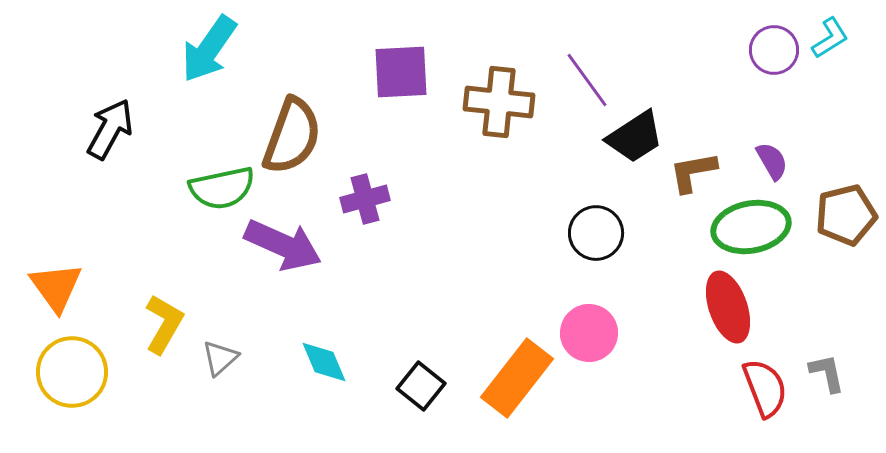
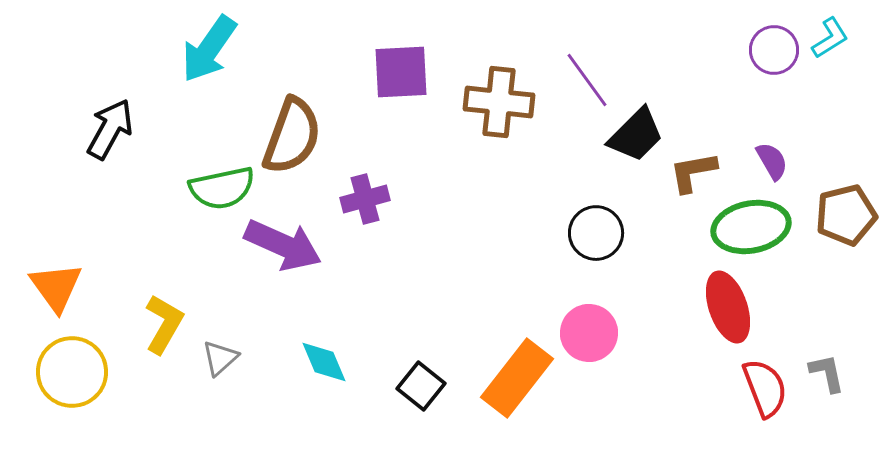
black trapezoid: moved 1 px right, 2 px up; rotated 12 degrees counterclockwise
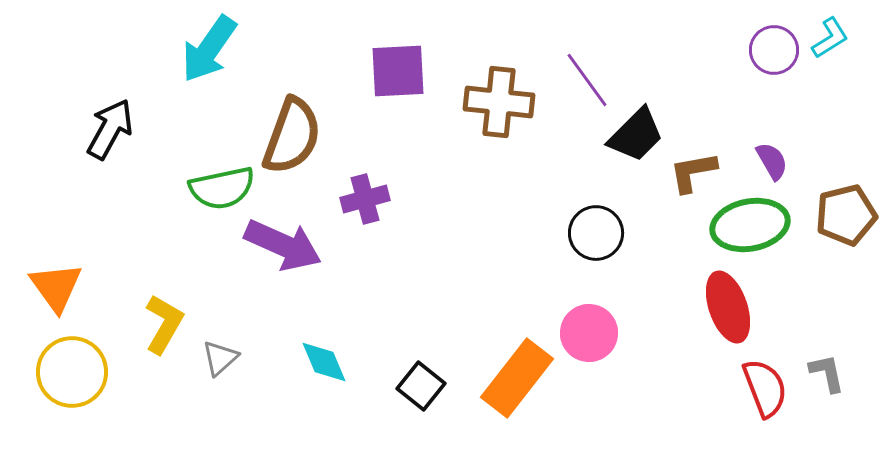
purple square: moved 3 px left, 1 px up
green ellipse: moved 1 px left, 2 px up
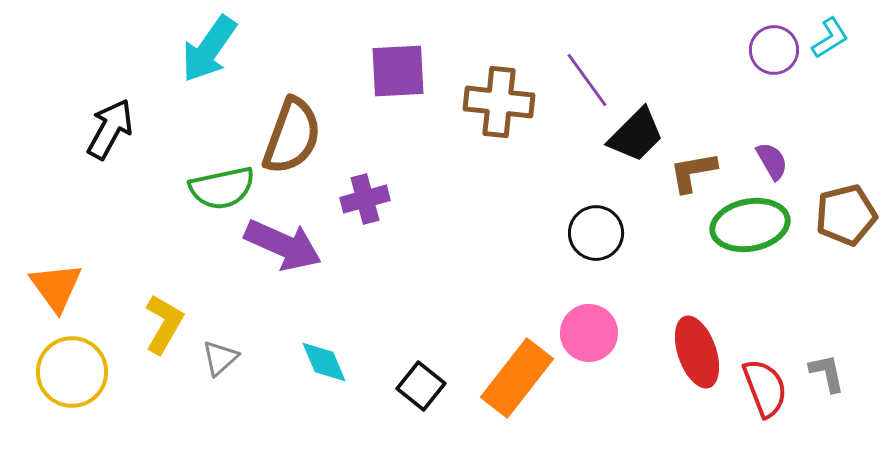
red ellipse: moved 31 px left, 45 px down
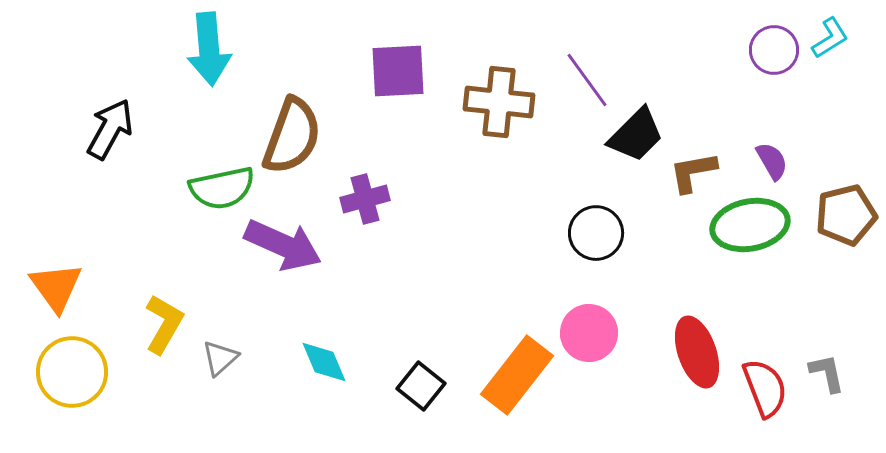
cyan arrow: rotated 40 degrees counterclockwise
orange rectangle: moved 3 px up
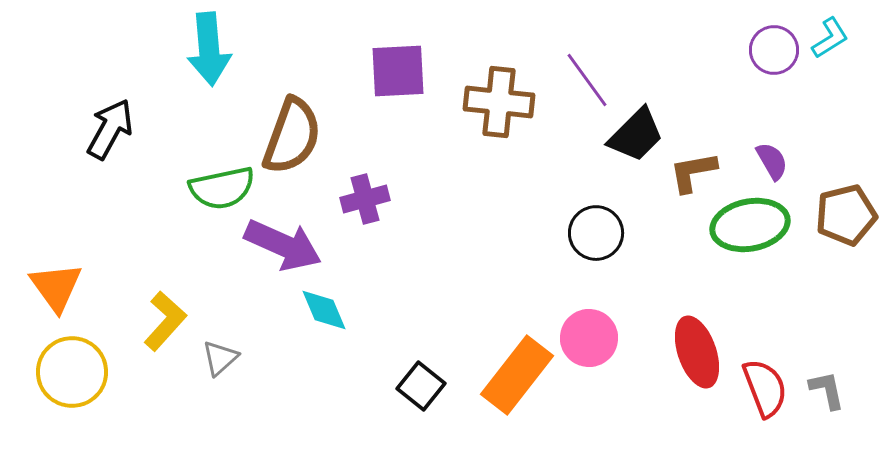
yellow L-shape: moved 1 px right, 3 px up; rotated 12 degrees clockwise
pink circle: moved 5 px down
cyan diamond: moved 52 px up
gray L-shape: moved 17 px down
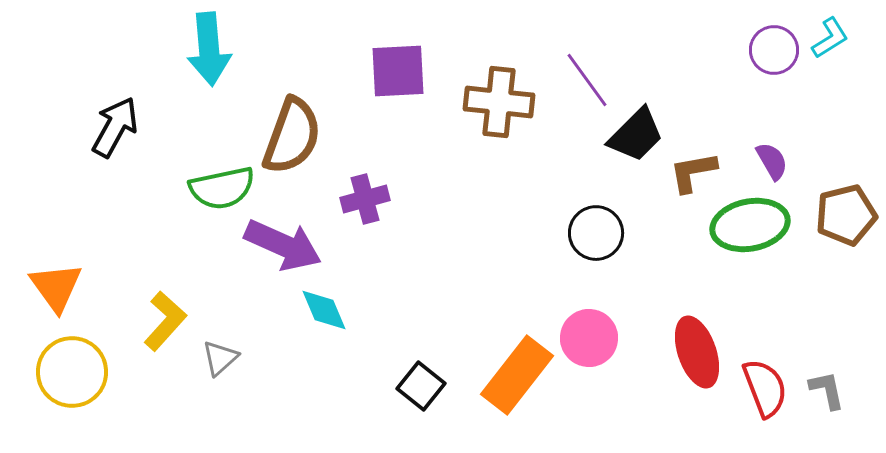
black arrow: moved 5 px right, 2 px up
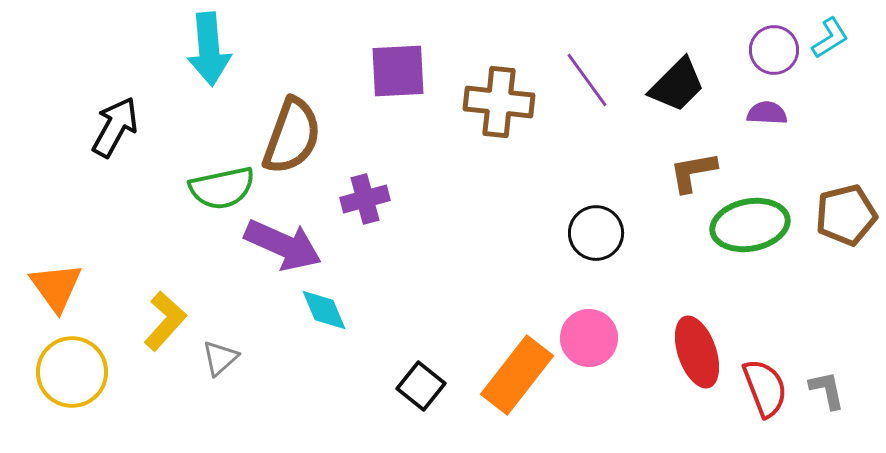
black trapezoid: moved 41 px right, 50 px up
purple semicircle: moved 5 px left, 48 px up; rotated 57 degrees counterclockwise
